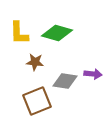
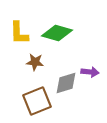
purple arrow: moved 3 px left, 2 px up
gray diamond: moved 1 px right, 2 px down; rotated 25 degrees counterclockwise
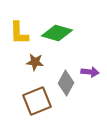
gray diamond: rotated 45 degrees counterclockwise
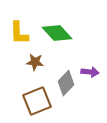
green diamond: rotated 32 degrees clockwise
gray diamond: rotated 15 degrees clockwise
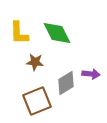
green diamond: rotated 16 degrees clockwise
purple arrow: moved 1 px right, 2 px down
gray diamond: rotated 15 degrees clockwise
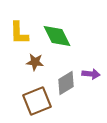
green diamond: moved 3 px down
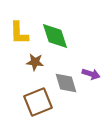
green diamond: moved 2 px left; rotated 8 degrees clockwise
purple arrow: rotated 12 degrees clockwise
gray diamond: rotated 75 degrees counterclockwise
brown square: moved 1 px right, 1 px down
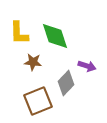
brown star: moved 2 px left
purple arrow: moved 4 px left, 8 px up
gray diamond: rotated 60 degrees clockwise
brown square: moved 1 px up
